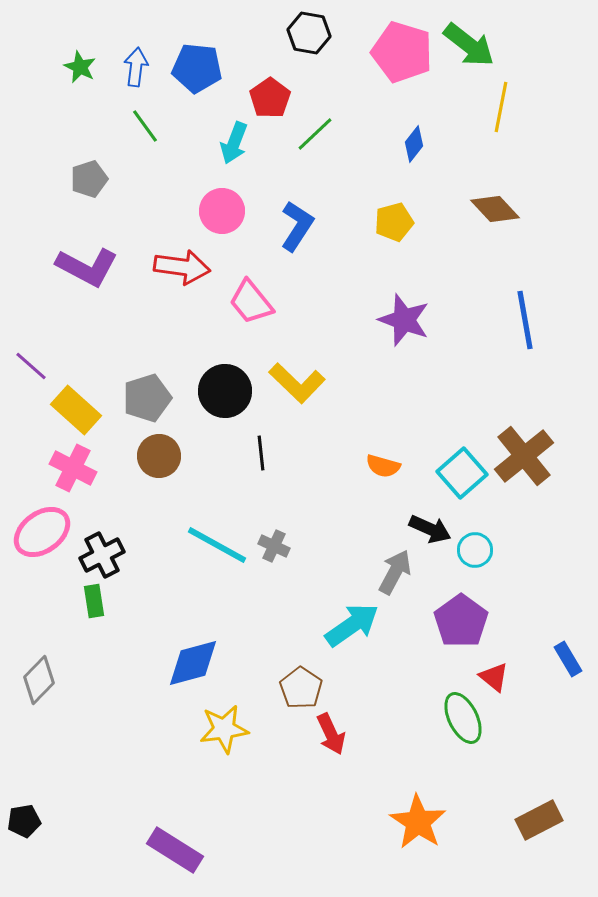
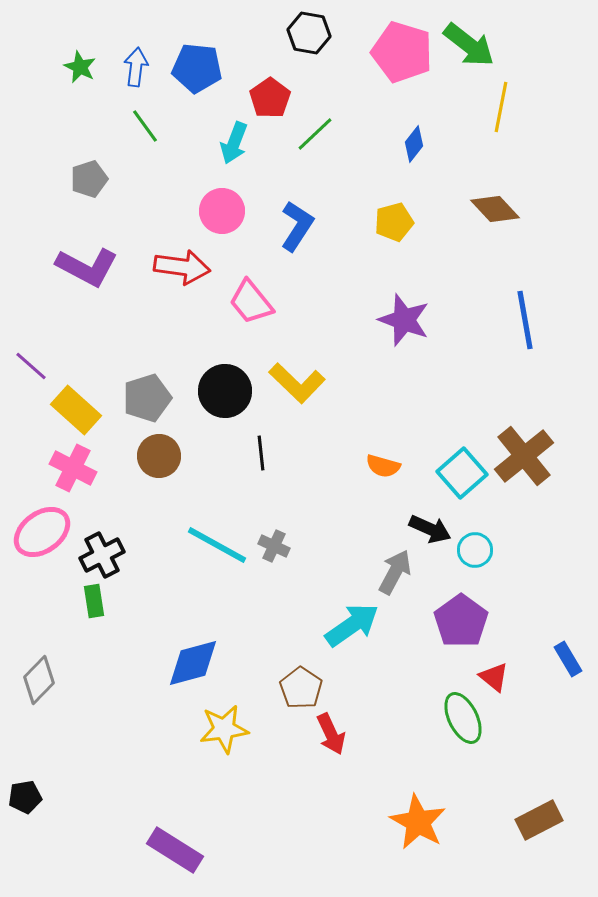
black pentagon at (24, 821): moved 1 px right, 24 px up
orange star at (418, 822): rotated 4 degrees counterclockwise
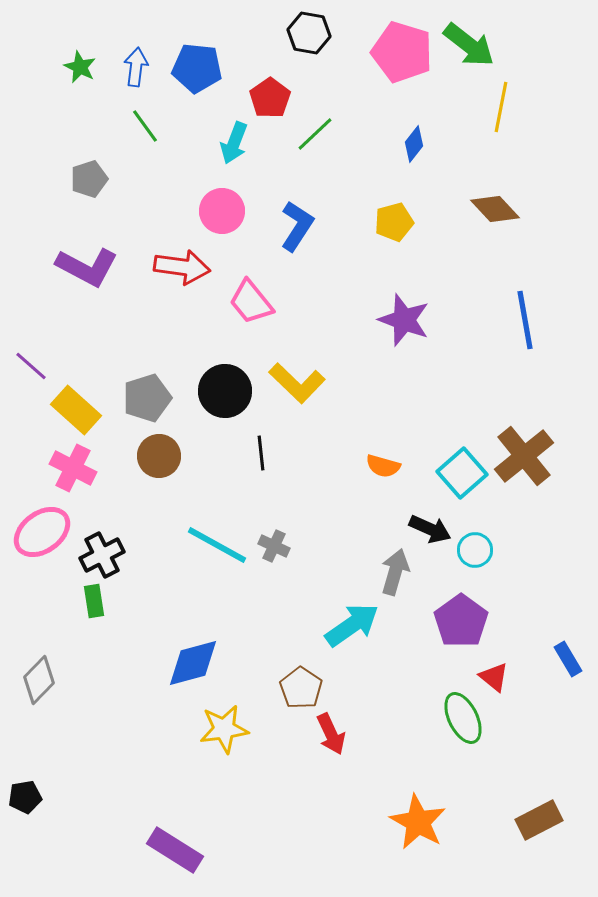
gray arrow at (395, 572): rotated 12 degrees counterclockwise
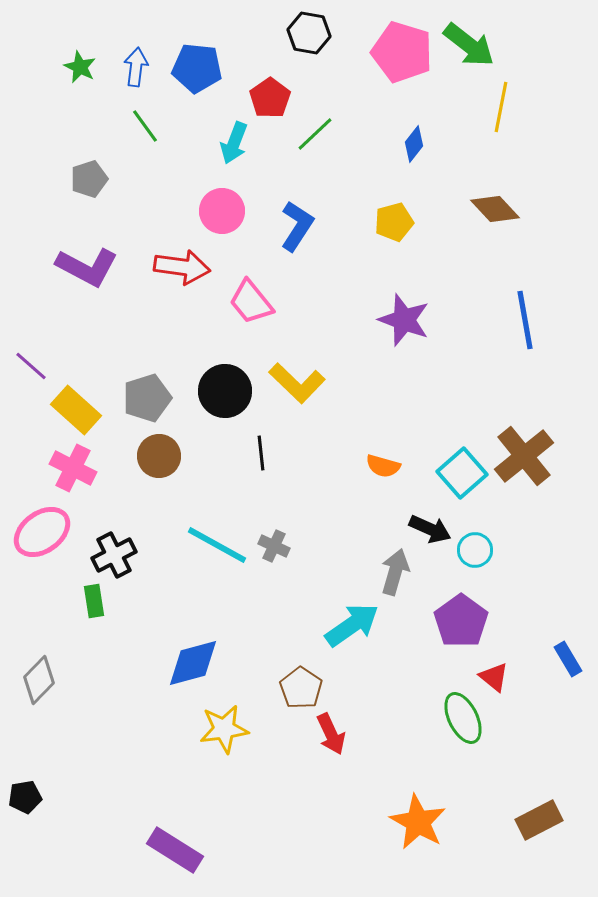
black cross at (102, 555): moved 12 px right
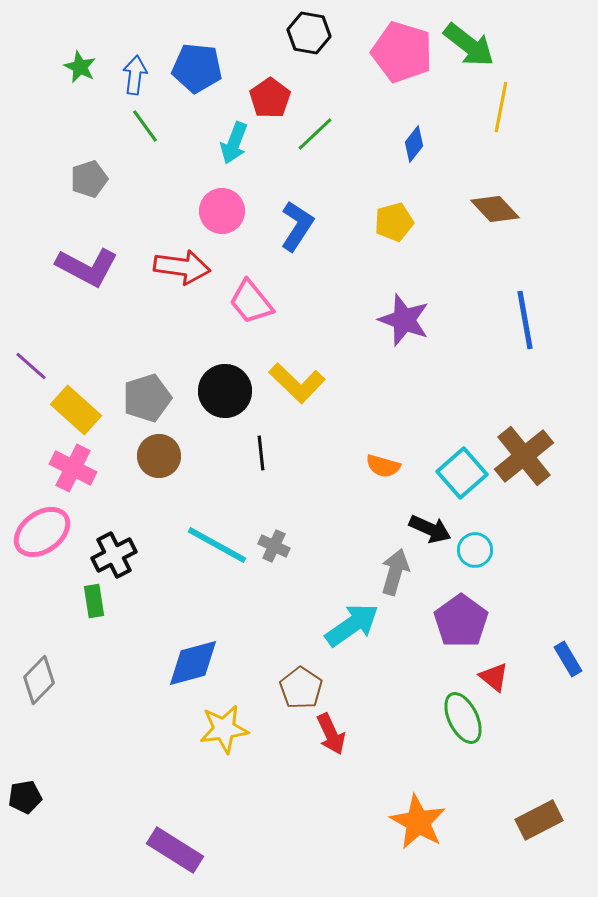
blue arrow at (136, 67): moved 1 px left, 8 px down
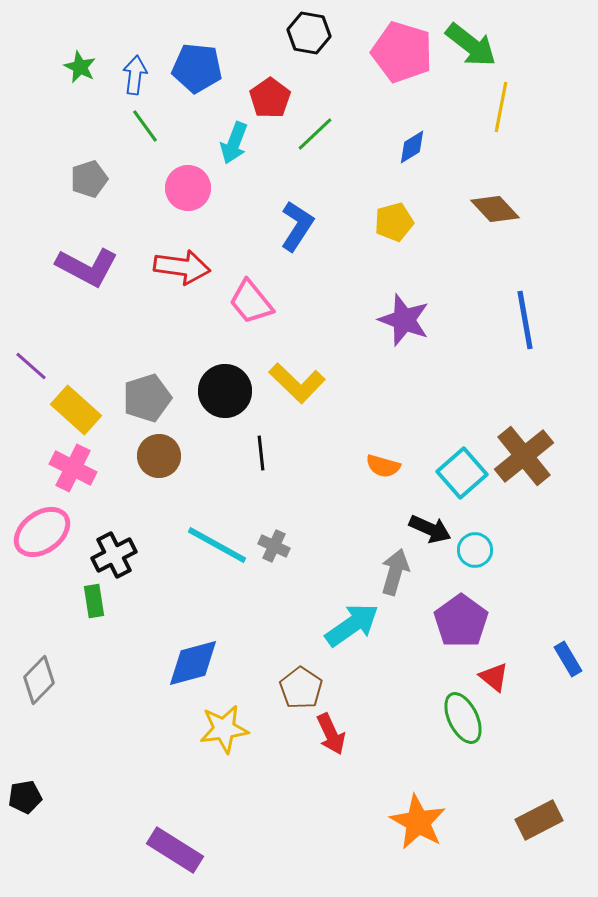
green arrow at (469, 45): moved 2 px right
blue diamond at (414, 144): moved 2 px left, 3 px down; rotated 21 degrees clockwise
pink circle at (222, 211): moved 34 px left, 23 px up
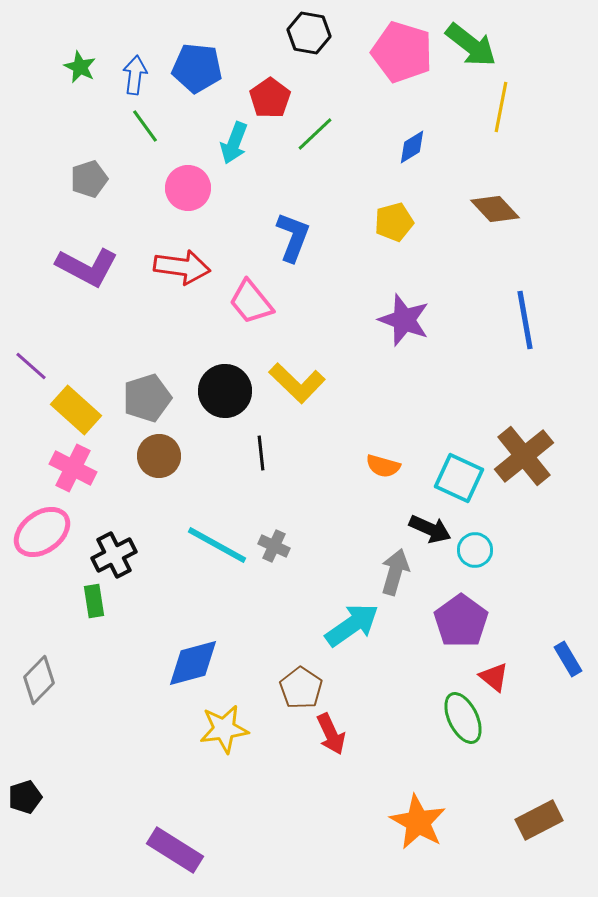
blue L-shape at (297, 226): moved 4 px left, 11 px down; rotated 12 degrees counterclockwise
cyan square at (462, 473): moved 3 px left, 5 px down; rotated 24 degrees counterclockwise
black pentagon at (25, 797): rotated 8 degrees counterclockwise
